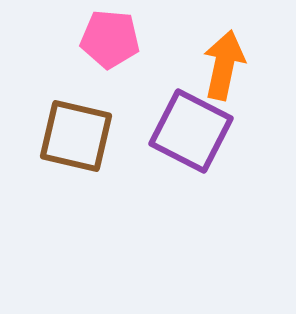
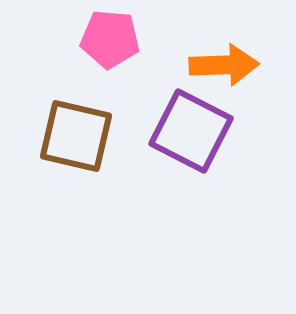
orange arrow: rotated 76 degrees clockwise
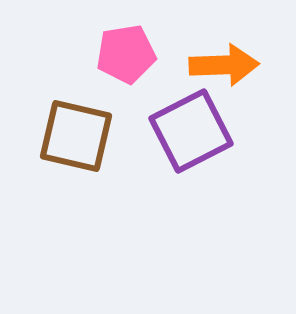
pink pentagon: moved 16 px right, 15 px down; rotated 14 degrees counterclockwise
purple square: rotated 36 degrees clockwise
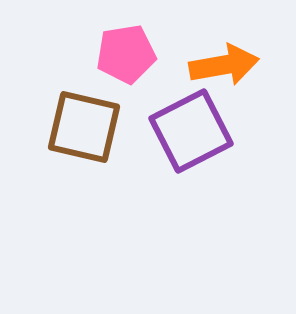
orange arrow: rotated 8 degrees counterclockwise
brown square: moved 8 px right, 9 px up
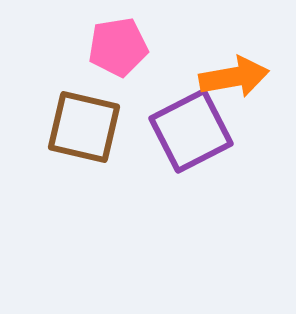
pink pentagon: moved 8 px left, 7 px up
orange arrow: moved 10 px right, 12 px down
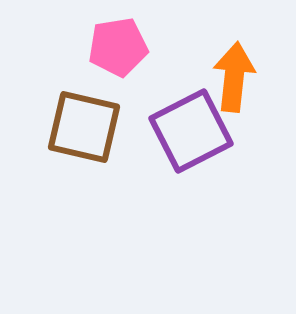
orange arrow: rotated 74 degrees counterclockwise
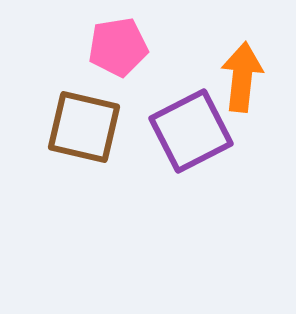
orange arrow: moved 8 px right
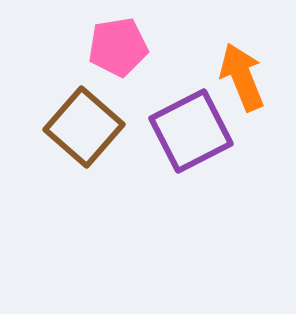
orange arrow: rotated 28 degrees counterclockwise
brown square: rotated 28 degrees clockwise
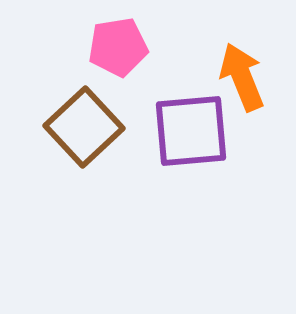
brown square: rotated 6 degrees clockwise
purple square: rotated 22 degrees clockwise
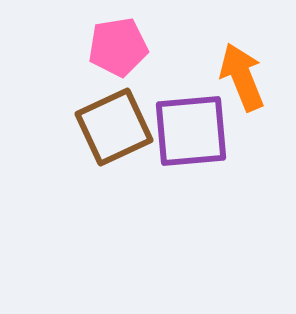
brown square: moved 30 px right; rotated 18 degrees clockwise
